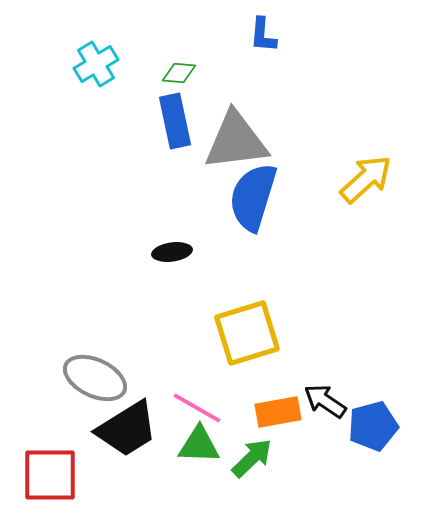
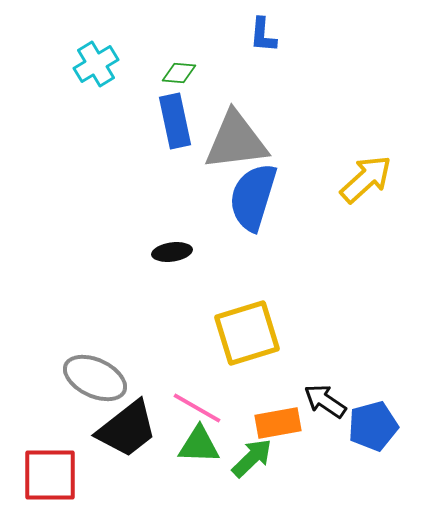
orange rectangle: moved 11 px down
black trapezoid: rotated 6 degrees counterclockwise
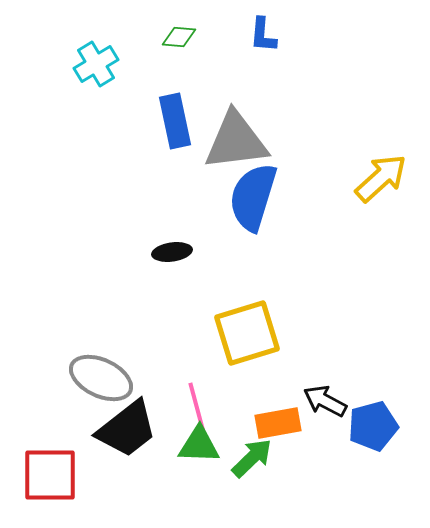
green diamond: moved 36 px up
yellow arrow: moved 15 px right, 1 px up
gray ellipse: moved 6 px right
black arrow: rotated 6 degrees counterclockwise
pink line: rotated 45 degrees clockwise
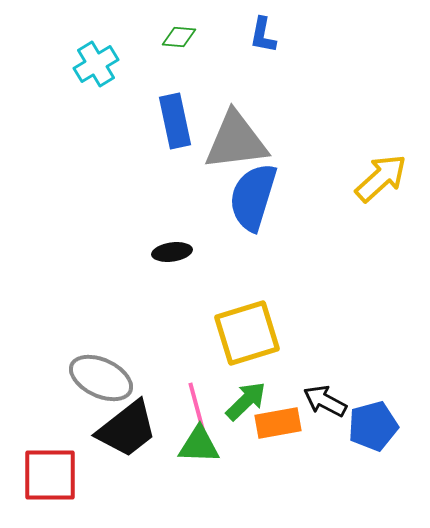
blue L-shape: rotated 6 degrees clockwise
green arrow: moved 6 px left, 57 px up
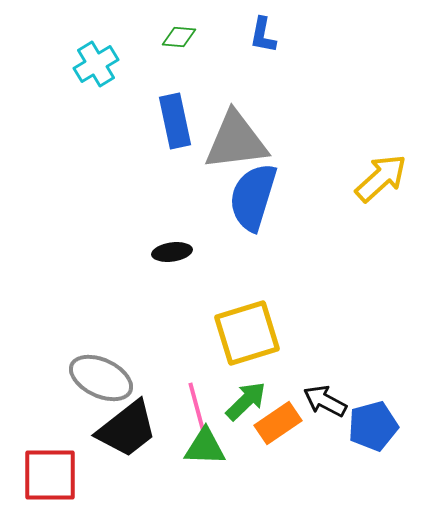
orange rectangle: rotated 24 degrees counterclockwise
green triangle: moved 6 px right, 2 px down
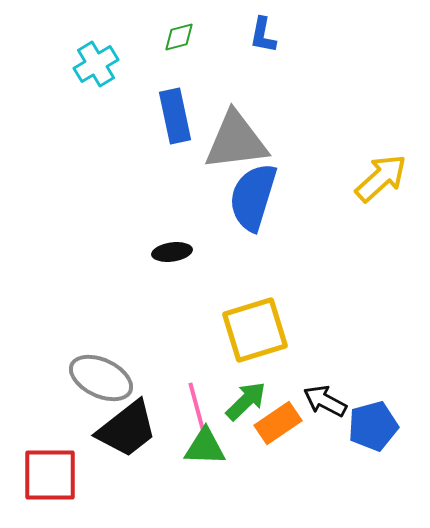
green diamond: rotated 20 degrees counterclockwise
blue rectangle: moved 5 px up
yellow square: moved 8 px right, 3 px up
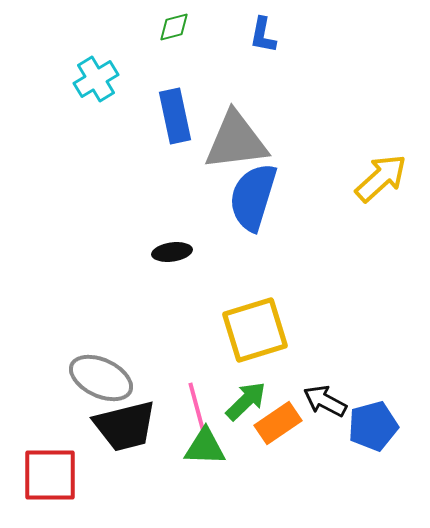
green diamond: moved 5 px left, 10 px up
cyan cross: moved 15 px down
black trapezoid: moved 2 px left, 3 px up; rotated 24 degrees clockwise
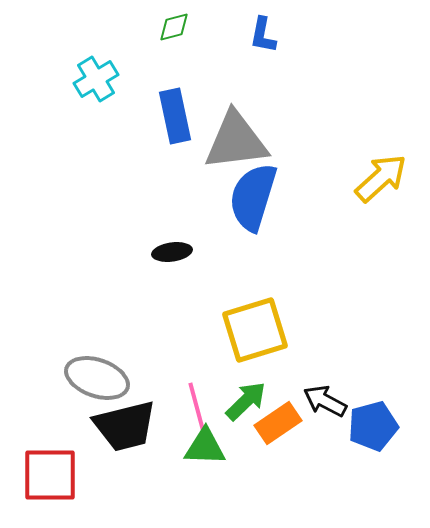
gray ellipse: moved 4 px left; rotated 6 degrees counterclockwise
